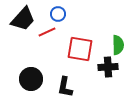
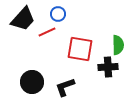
black circle: moved 1 px right, 3 px down
black L-shape: rotated 60 degrees clockwise
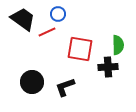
black trapezoid: rotated 96 degrees counterclockwise
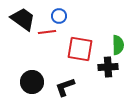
blue circle: moved 1 px right, 2 px down
red line: rotated 18 degrees clockwise
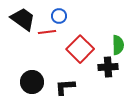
red square: rotated 36 degrees clockwise
black L-shape: rotated 15 degrees clockwise
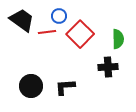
black trapezoid: moved 1 px left, 1 px down
green semicircle: moved 6 px up
red square: moved 15 px up
black circle: moved 1 px left, 4 px down
